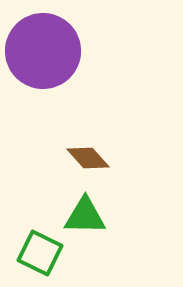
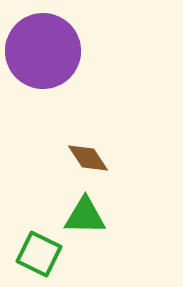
brown diamond: rotated 9 degrees clockwise
green square: moved 1 px left, 1 px down
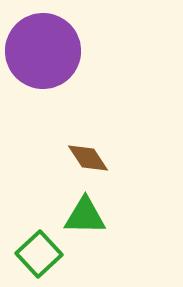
green square: rotated 21 degrees clockwise
